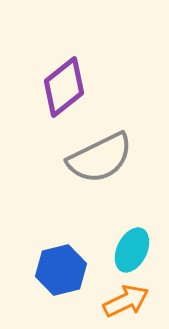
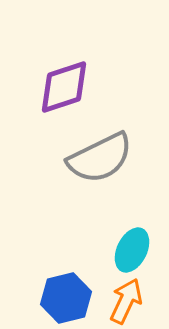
purple diamond: rotated 20 degrees clockwise
blue hexagon: moved 5 px right, 28 px down
orange arrow: rotated 39 degrees counterclockwise
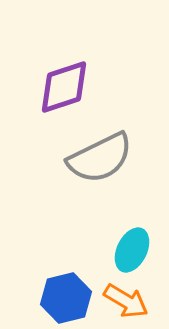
orange arrow: rotated 96 degrees clockwise
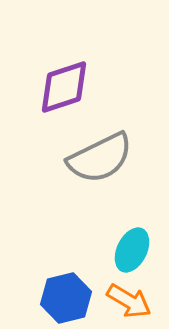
orange arrow: moved 3 px right
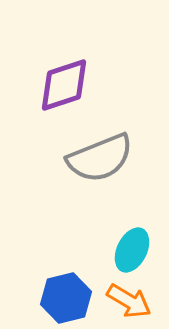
purple diamond: moved 2 px up
gray semicircle: rotated 4 degrees clockwise
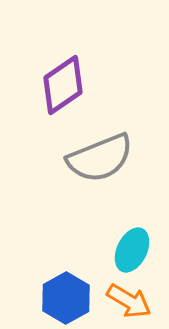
purple diamond: moved 1 px left; rotated 16 degrees counterclockwise
blue hexagon: rotated 15 degrees counterclockwise
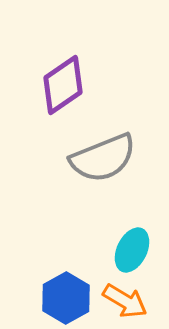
gray semicircle: moved 3 px right
orange arrow: moved 4 px left
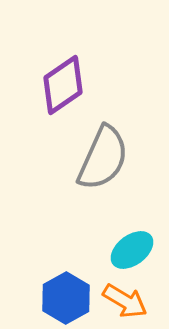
gray semicircle: rotated 44 degrees counterclockwise
cyan ellipse: rotated 27 degrees clockwise
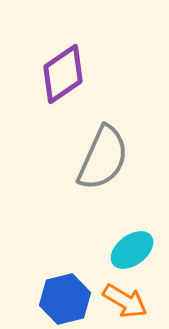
purple diamond: moved 11 px up
blue hexagon: moved 1 px left, 1 px down; rotated 15 degrees clockwise
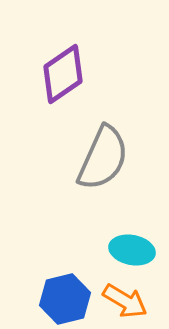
cyan ellipse: rotated 48 degrees clockwise
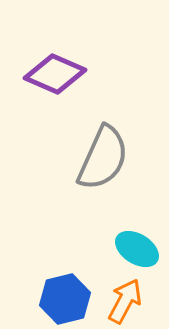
purple diamond: moved 8 px left; rotated 58 degrees clockwise
cyan ellipse: moved 5 px right, 1 px up; rotated 21 degrees clockwise
orange arrow: rotated 93 degrees counterclockwise
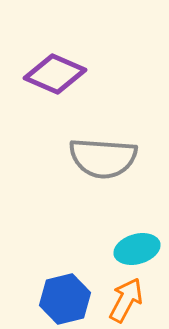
gray semicircle: rotated 70 degrees clockwise
cyan ellipse: rotated 48 degrees counterclockwise
orange arrow: moved 1 px right, 1 px up
